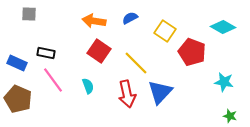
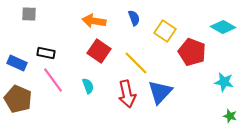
blue semicircle: moved 4 px right; rotated 98 degrees clockwise
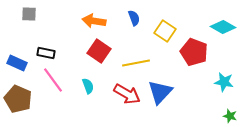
red pentagon: moved 2 px right
yellow line: rotated 56 degrees counterclockwise
red arrow: rotated 48 degrees counterclockwise
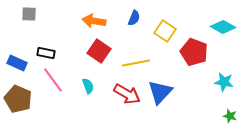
blue semicircle: rotated 42 degrees clockwise
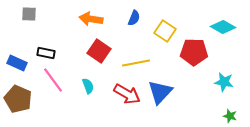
orange arrow: moved 3 px left, 2 px up
red pentagon: rotated 20 degrees counterclockwise
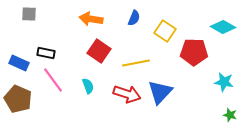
blue rectangle: moved 2 px right
red arrow: rotated 12 degrees counterclockwise
green star: moved 1 px up
